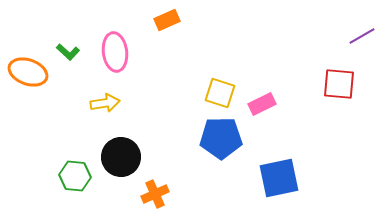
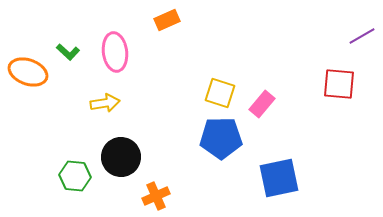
pink rectangle: rotated 24 degrees counterclockwise
orange cross: moved 1 px right, 2 px down
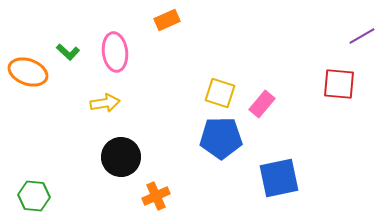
green hexagon: moved 41 px left, 20 px down
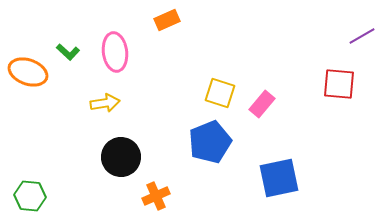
blue pentagon: moved 11 px left, 4 px down; rotated 21 degrees counterclockwise
green hexagon: moved 4 px left
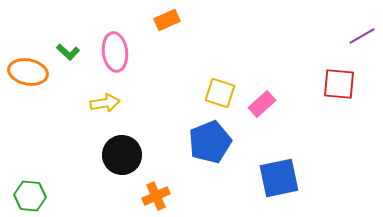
orange ellipse: rotated 9 degrees counterclockwise
pink rectangle: rotated 8 degrees clockwise
black circle: moved 1 px right, 2 px up
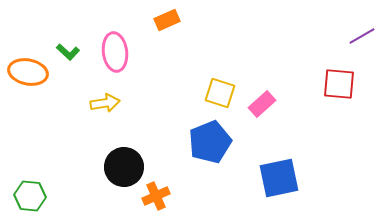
black circle: moved 2 px right, 12 px down
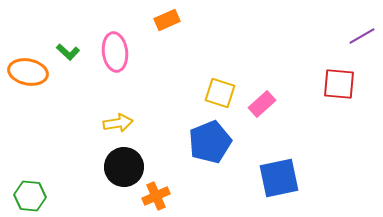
yellow arrow: moved 13 px right, 20 px down
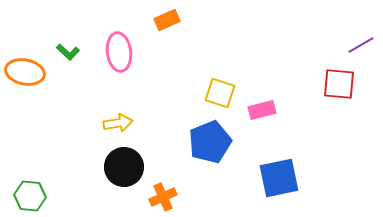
purple line: moved 1 px left, 9 px down
pink ellipse: moved 4 px right
orange ellipse: moved 3 px left
pink rectangle: moved 6 px down; rotated 28 degrees clockwise
orange cross: moved 7 px right, 1 px down
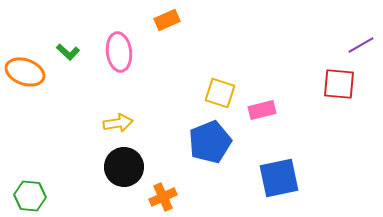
orange ellipse: rotated 9 degrees clockwise
